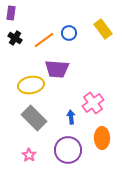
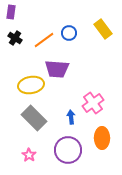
purple rectangle: moved 1 px up
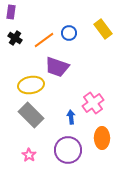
purple trapezoid: moved 2 px up; rotated 15 degrees clockwise
gray rectangle: moved 3 px left, 3 px up
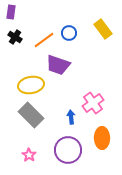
black cross: moved 1 px up
purple trapezoid: moved 1 px right, 2 px up
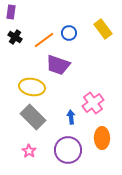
yellow ellipse: moved 1 px right, 2 px down; rotated 20 degrees clockwise
gray rectangle: moved 2 px right, 2 px down
pink star: moved 4 px up
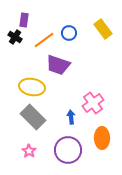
purple rectangle: moved 13 px right, 8 px down
